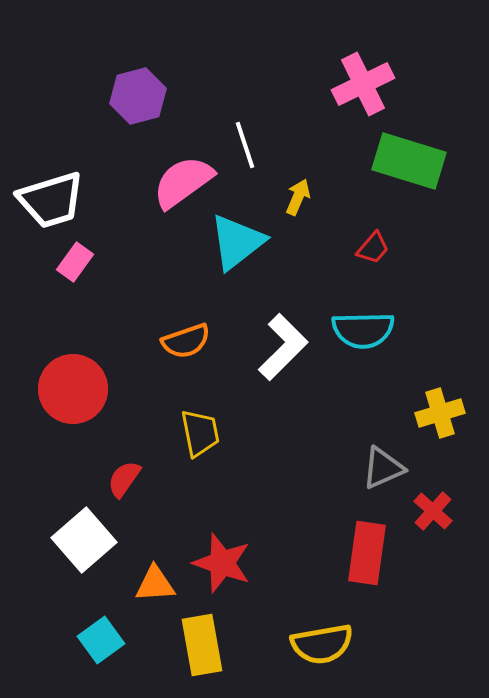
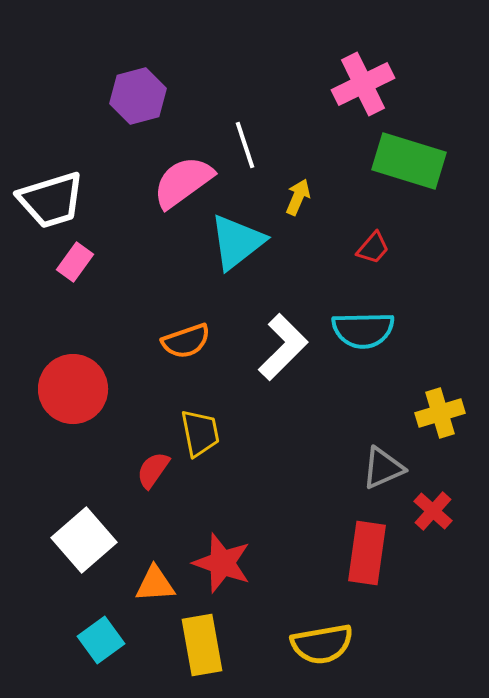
red semicircle: moved 29 px right, 9 px up
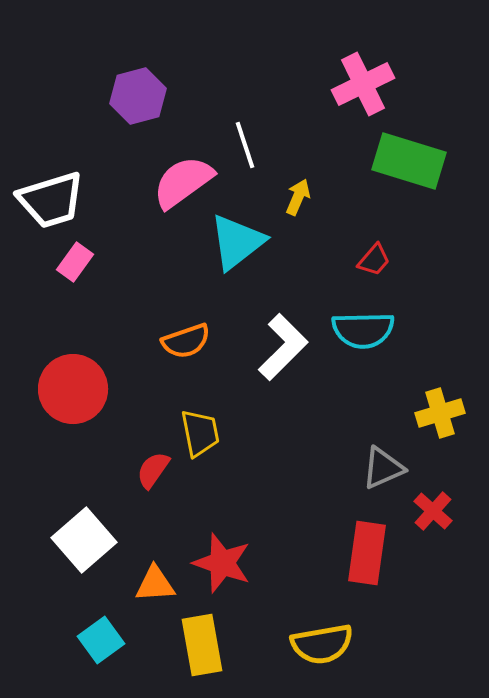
red trapezoid: moved 1 px right, 12 px down
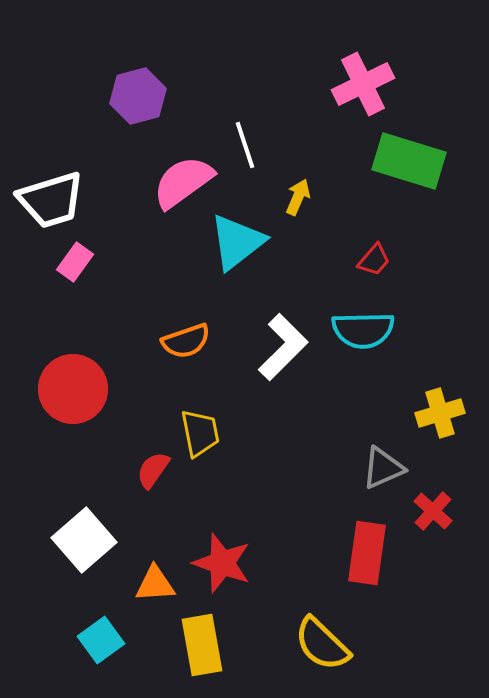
yellow semicircle: rotated 54 degrees clockwise
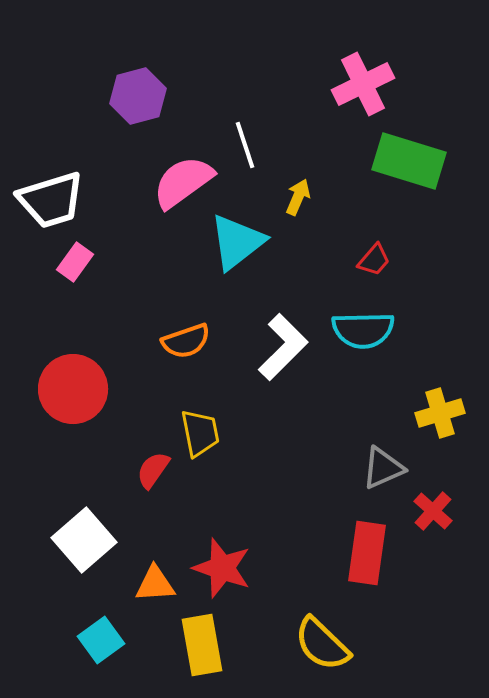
red star: moved 5 px down
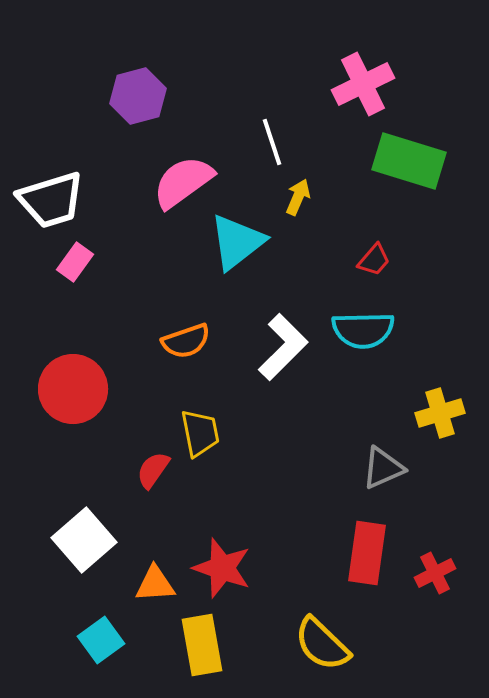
white line: moved 27 px right, 3 px up
red cross: moved 2 px right, 62 px down; rotated 21 degrees clockwise
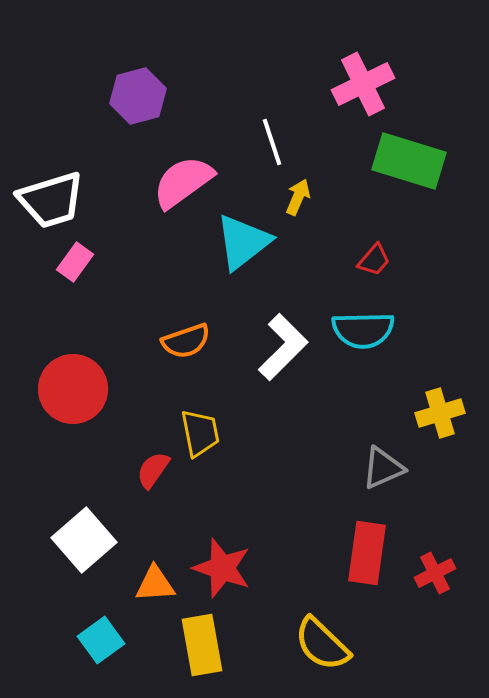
cyan triangle: moved 6 px right
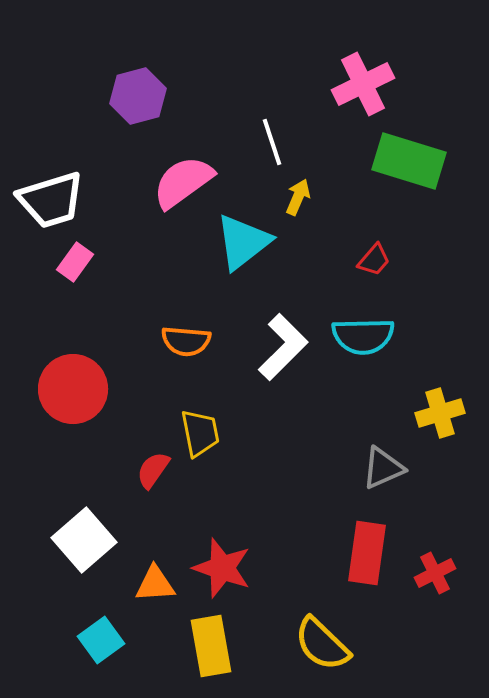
cyan semicircle: moved 6 px down
orange semicircle: rotated 24 degrees clockwise
yellow rectangle: moved 9 px right, 1 px down
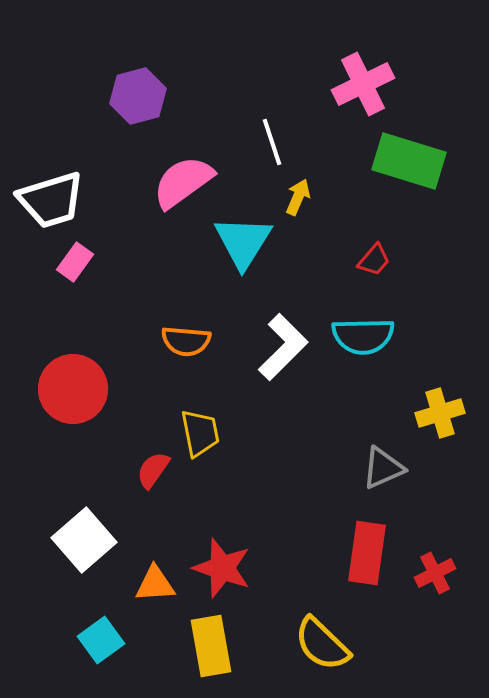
cyan triangle: rotated 20 degrees counterclockwise
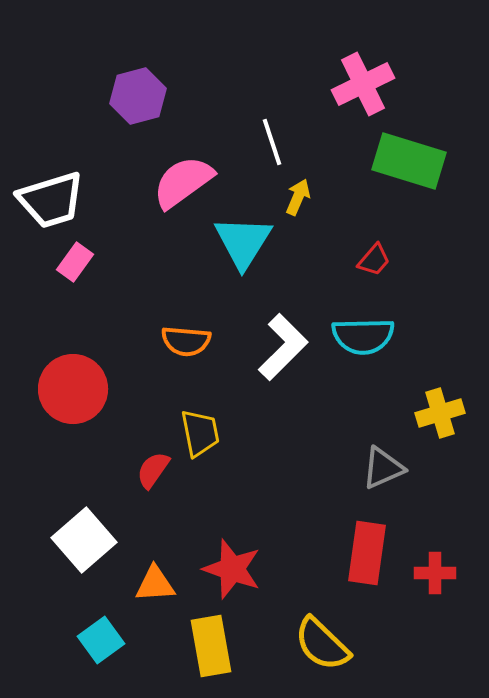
red star: moved 10 px right, 1 px down
red cross: rotated 27 degrees clockwise
